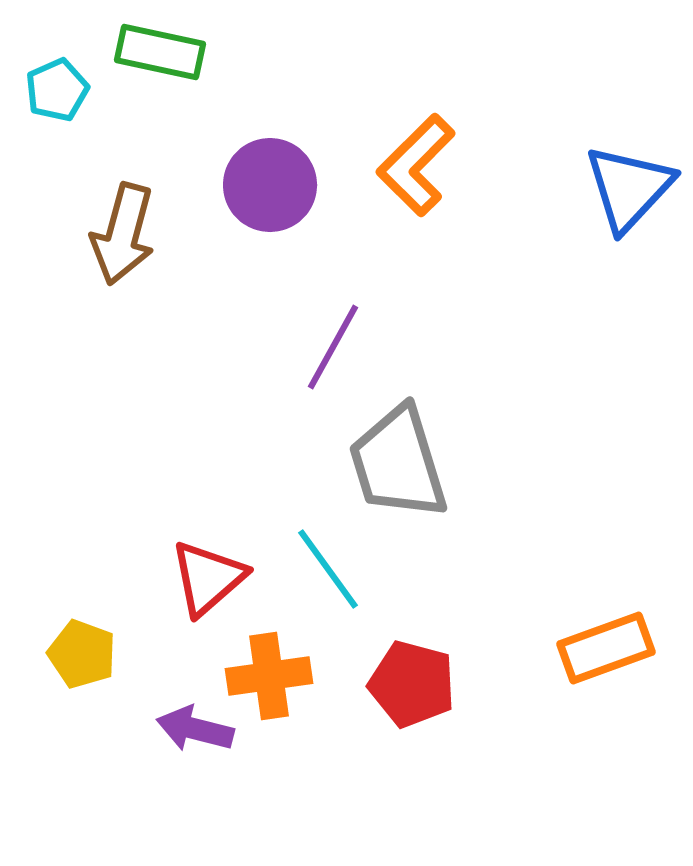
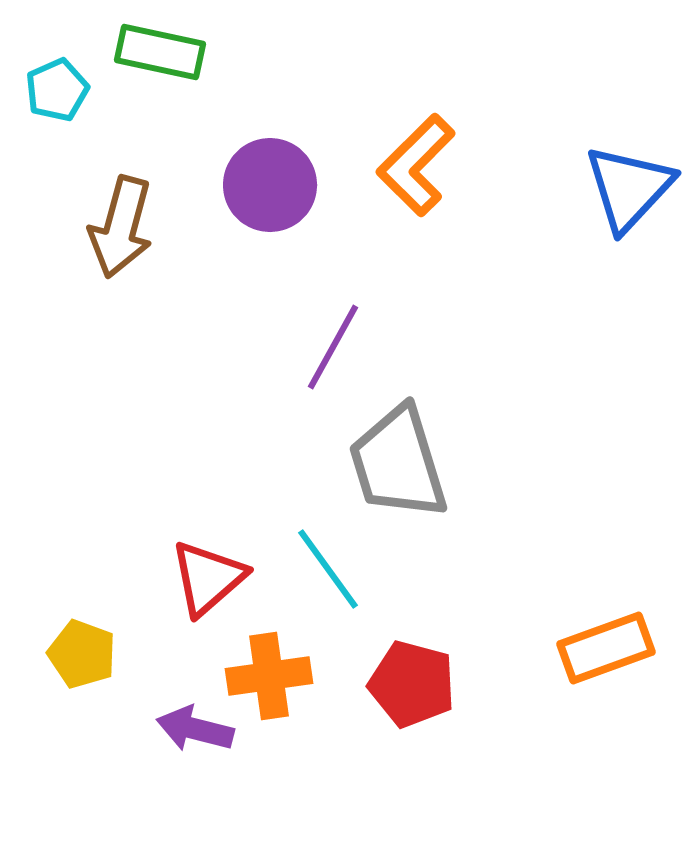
brown arrow: moved 2 px left, 7 px up
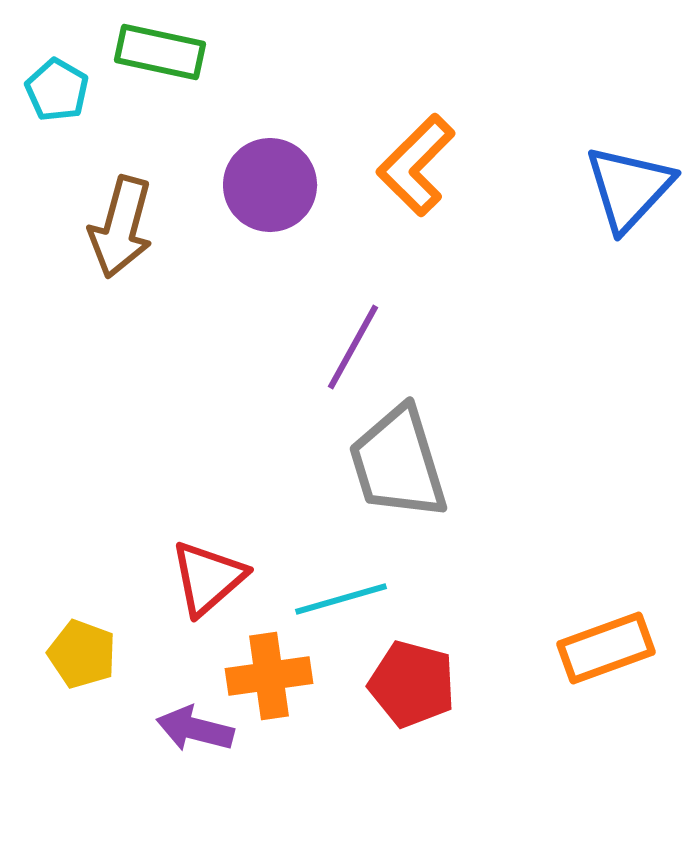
cyan pentagon: rotated 18 degrees counterclockwise
purple line: moved 20 px right
cyan line: moved 13 px right, 30 px down; rotated 70 degrees counterclockwise
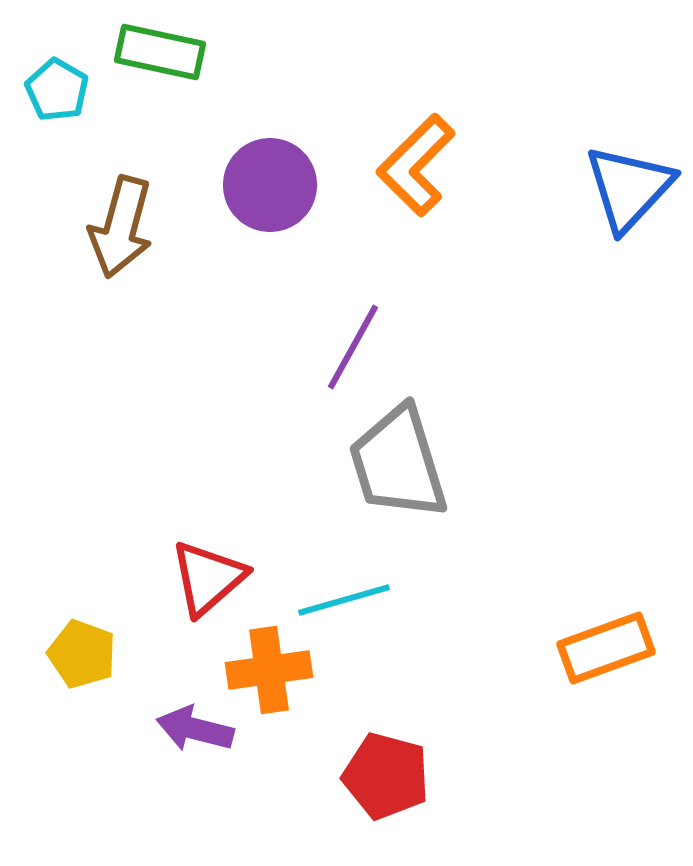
cyan line: moved 3 px right, 1 px down
orange cross: moved 6 px up
red pentagon: moved 26 px left, 92 px down
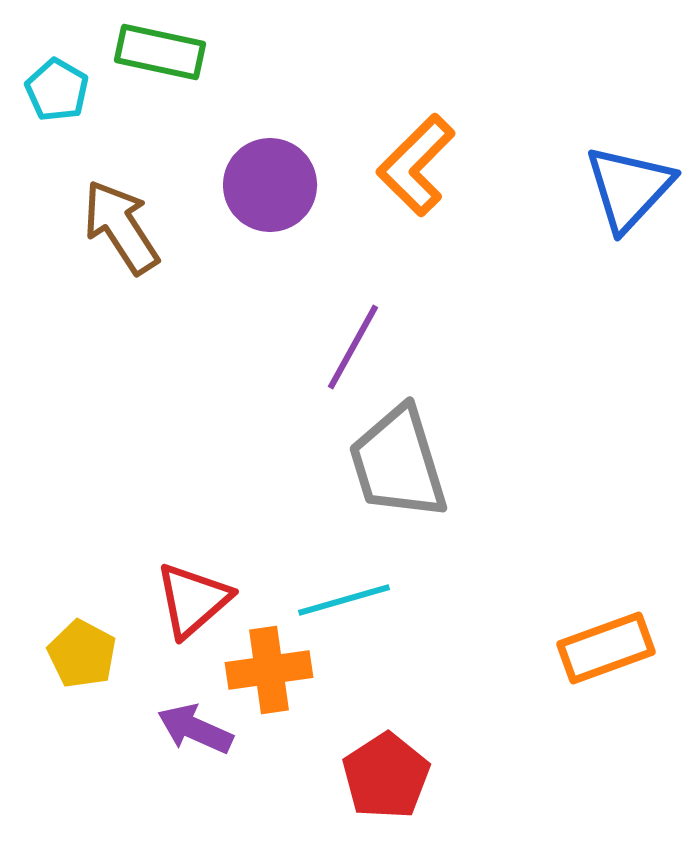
brown arrow: rotated 132 degrees clockwise
red triangle: moved 15 px left, 22 px down
yellow pentagon: rotated 8 degrees clockwise
purple arrow: rotated 10 degrees clockwise
red pentagon: rotated 24 degrees clockwise
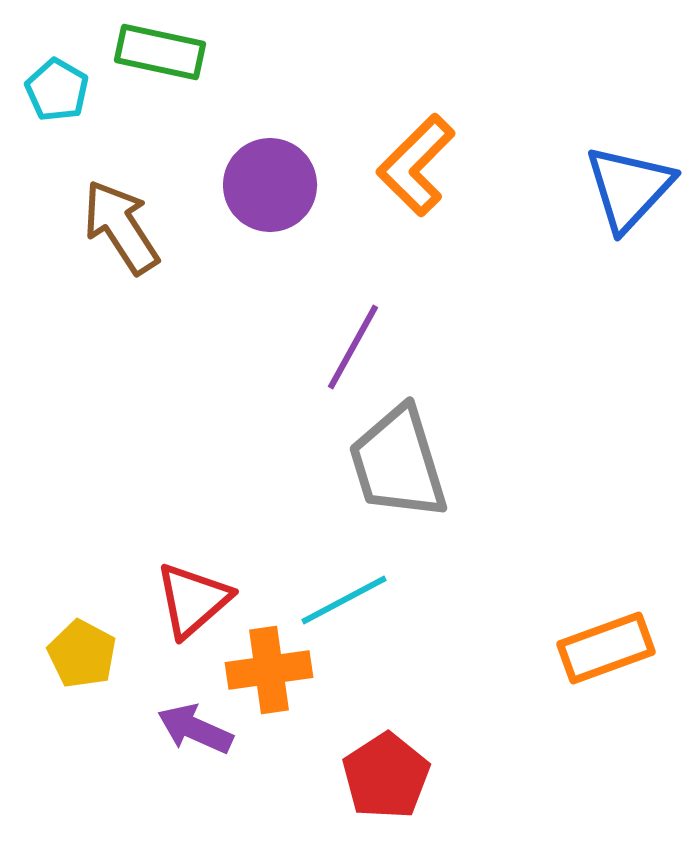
cyan line: rotated 12 degrees counterclockwise
